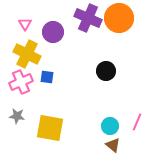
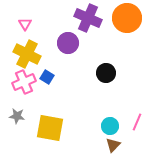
orange circle: moved 8 px right
purple circle: moved 15 px right, 11 px down
black circle: moved 2 px down
blue square: rotated 24 degrees clockwise
pink cross: moved 3 px right
brown triangle: rotated 35 degrees clockwise
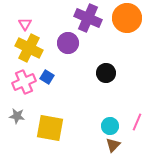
yellow cross: moved 2 px right, 6 px up
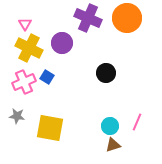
purple circle: moved 6 px left
brown triangle: rotated 28 degrees clockwise
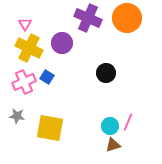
pink line: moved 9 px left
